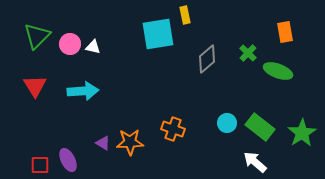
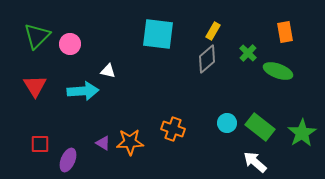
yellow rectangle: moved 28 px right, 16 px down; rotated 42 degrees clockwise
cyan square: rotated 16 degrees clockwise
white triangle: moved 15 px right, 24 px down
purple ellipse: rotated 50 degrees clockwise
red square: moved 21 px up
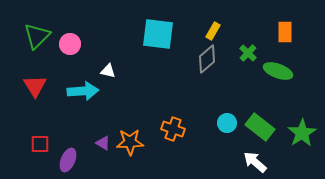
orange rectangle: rotated 10 degrees clockwise
